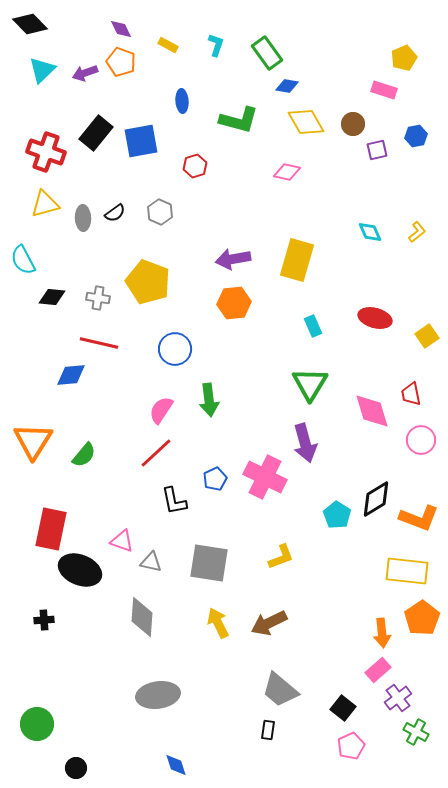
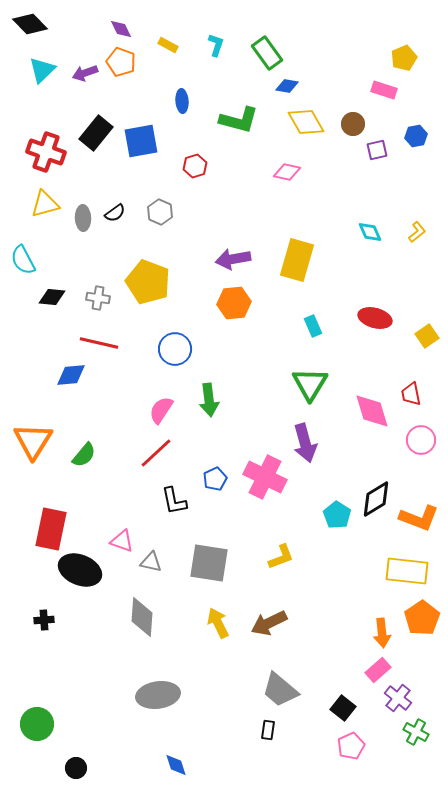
purple cross at (398, 698): rotated 16 degrees counterclockwise
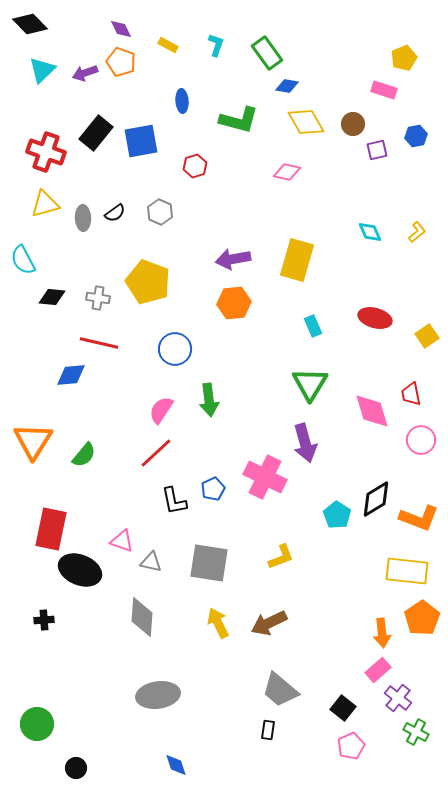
blue pentagon at (215, 479): moved 2 px left, 10 px down
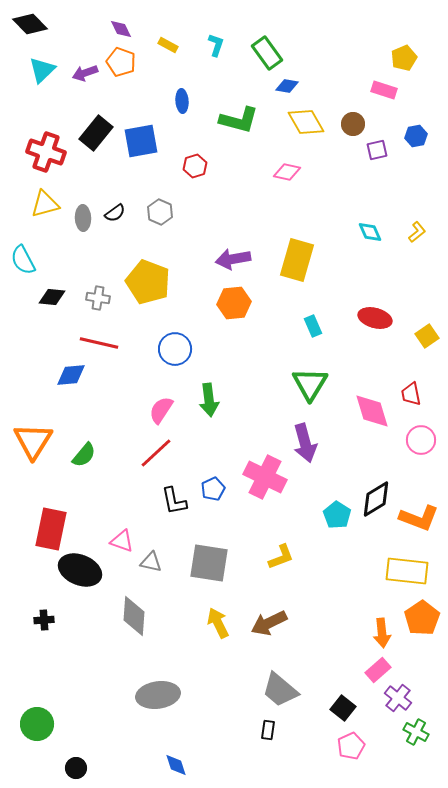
gray diamond at (142, 617): moved 8 px left, 1 px up
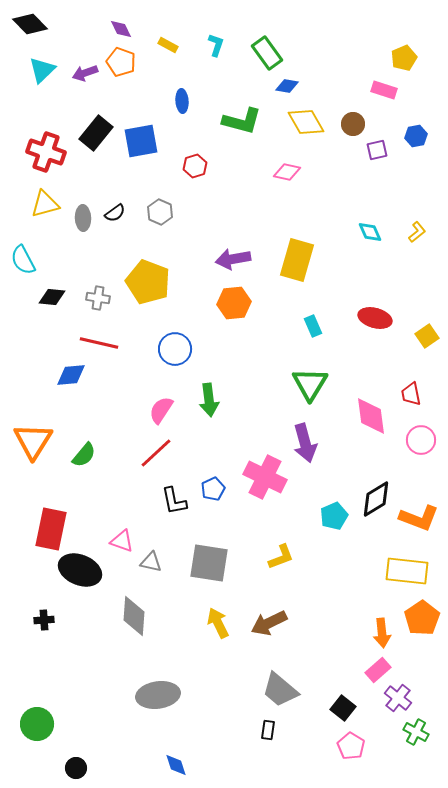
green L-shape at (239, 120): moved 3 px right, 1 px down
pink diamond at (372, 411): moved 1 px left, 5 px down; rotated 9 degrees clockwise
cyan pentagon at (337, 515): moved 3 px left, 1 px down; rotated 16 degrees clockwise
pink pentagon at (351, 746): rotated 16 degrees counterclockwise
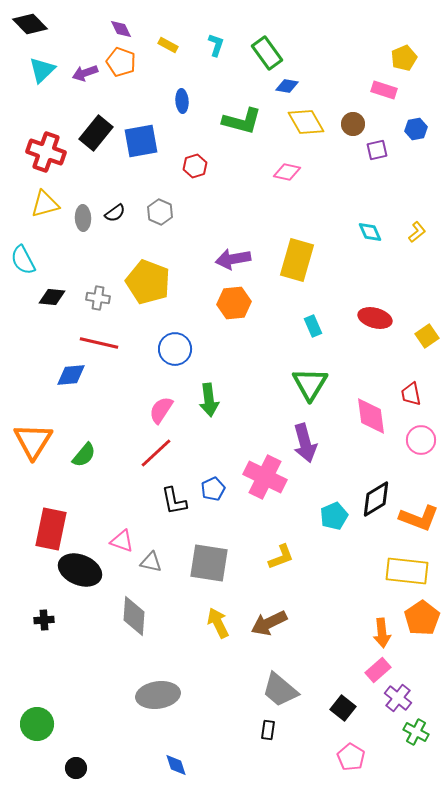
blue hexagon at (416, 136): moved 7 px up
pink pentagon at (351, 746): moved 11 px down
